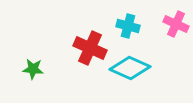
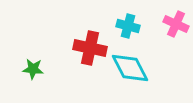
red cross: rotated 12 degrees counterclockwise
cyan diamond: rotated 39 degrees clockwise
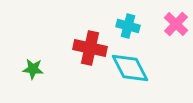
pink cross: rotated 20 degrees clockwise
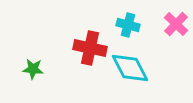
cyan cross: moved 1 px up
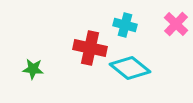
cyan cross: moved 3 px left
cyan diamond: rotated 24 degrees counterclockwise
